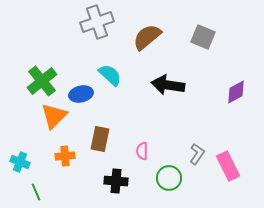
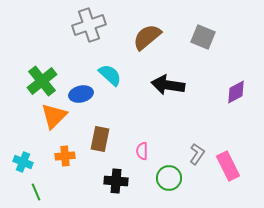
gray cross: moved 8 px left, 3 px down
cyan cross: moved 3 px right
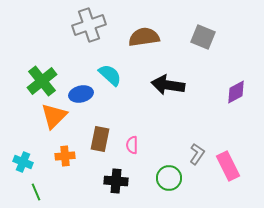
brown semicircle: moved 3 px left; rotated 32 degrees clockwise
pink semicircle: moved 10 px left, 6 px up
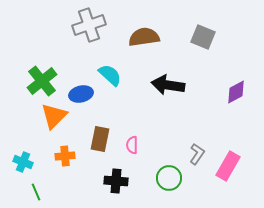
pink rectangle: rotated 56 degrees clockwise
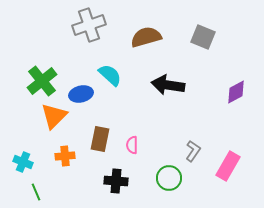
brown semicircle: moved 2 px right; rotated 8 degrees counterclockwise
gray L-shape: moved 4 px left, 3 px up
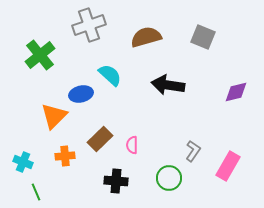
green cross: moved 2 px left, 26 px up
purple diamond: rotated 15 degrees clockwise
brown rectangle: rotated 35 degrees clockwise
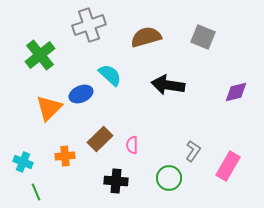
blue ellipse: rotated 10 degrees counterclockwise
orange triangle: moved 5 px left, 8 px up
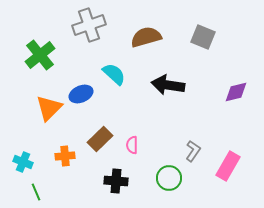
cyan semicircle: moved 4 px right, 1 px up
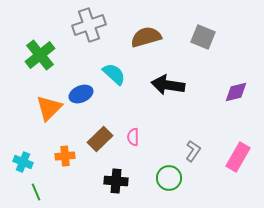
pink semicircle: moved 1 px right, 8 px up
pink rectangle: moved 10 px right, 9 px up
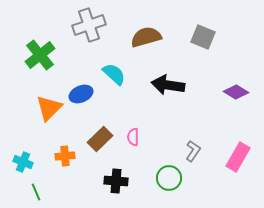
purple diamond: rotated 45 degrees clockwise
